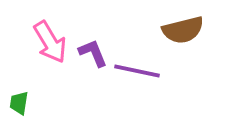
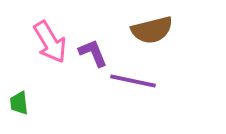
brown semicircle: moved 31 px left
purple line: moved 4 px left, 10 px down
green trapezoid: rotated 15 degrees counterclockwise
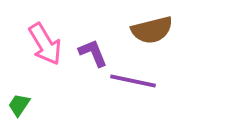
pink arrow: moved 5 px left, 2 px down
green trapezoid: moved 2 px down; rotated 40 degrees clockwise
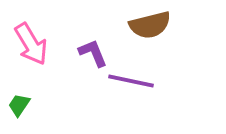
brown semicircle: moved 2 px left, 5 px up
pink arrow: moved 14 px left
purple line: moved 2 px left
